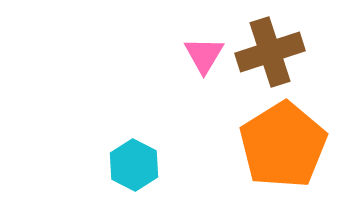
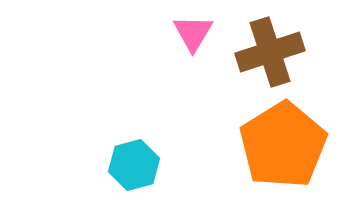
pink triangle: moved 11 px left, 22 px up
cyan hexagon: rotated 18 degrees clockwise
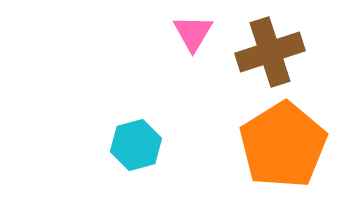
cyan hexagon: moved 2 px right, 20 px up
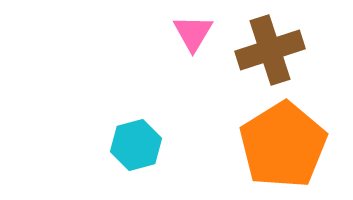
brown cross: moved 2 px up
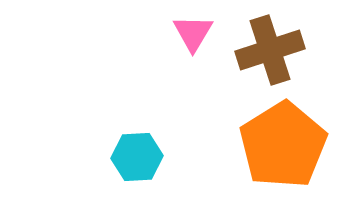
cyan hexagon: moved 1 px right, 12 px down; rotated 12 degrees clockwise
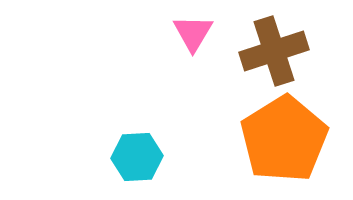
brown cross: moved 4 px right, 1 px down
orange pentagon: moved 1 px right, 6 px up
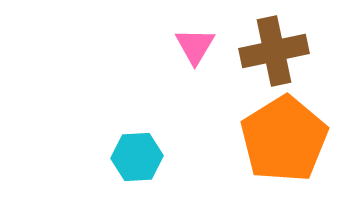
pink triangle: moved 2 px right, 13 px down
brown cross: rotated 6 degrees clockwise
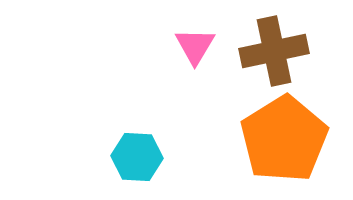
cyan hexagon: rotated 6 degrees clockwise
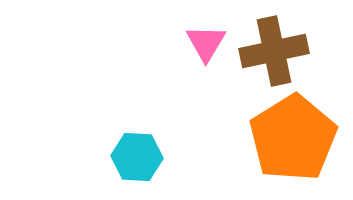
pink triangle: moved 11 px right, 3 px up
orange pentagon: moved 9 px right, 1 px up
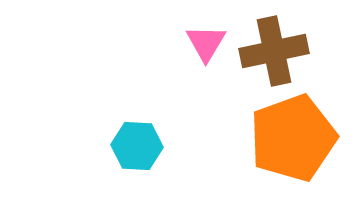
orange pentagon: rotated 12 degrees clockwise
cyan hexagon: moved 11 px up
